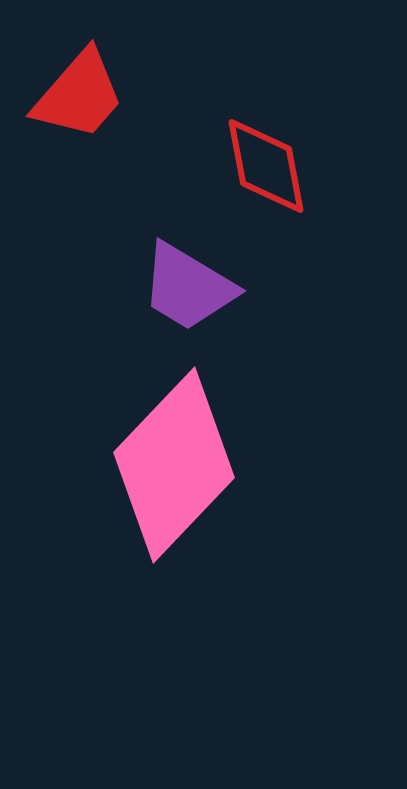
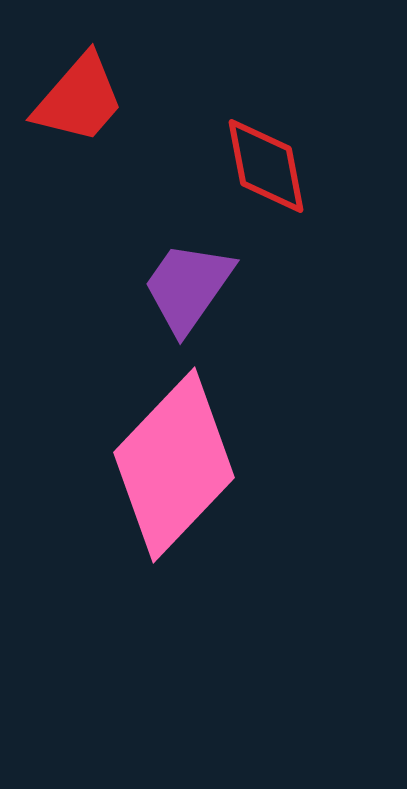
red trapezoid: moved 4 px down
purple trapezoid: rotated 94 degrees clockwise
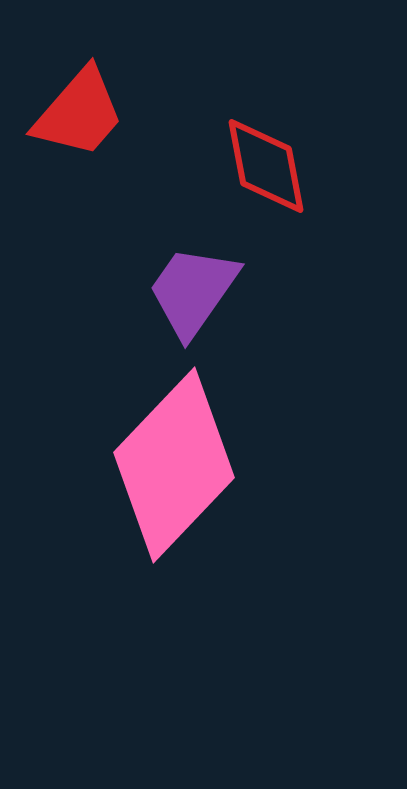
red trapezoid: moved 14 px down
purple trapezoid: moved 5 px right, 4 px down
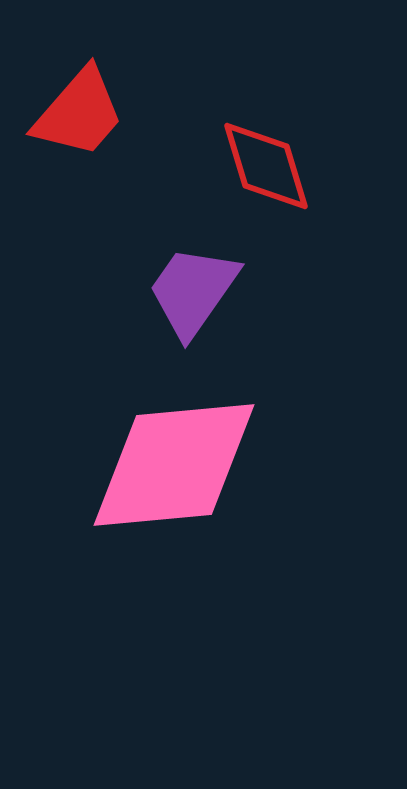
red diamond: rotated 6 degrees counterclockwise
pink diamond: rotated 41 degrees clockwise
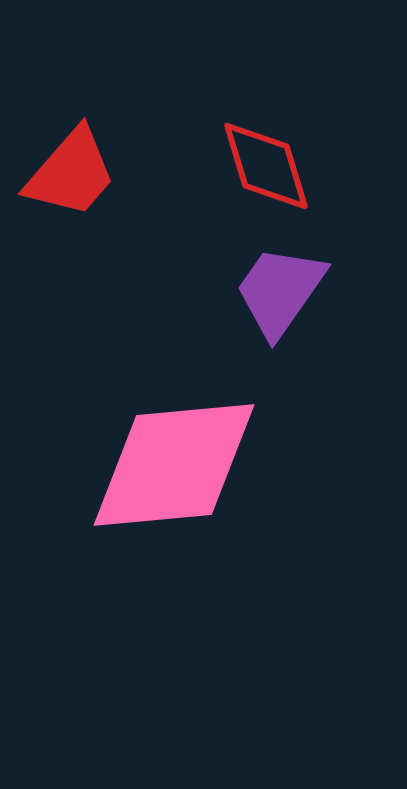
red trapezoid: moved 8 px left, 60 px down
purple trapezoid: moved 87 px right
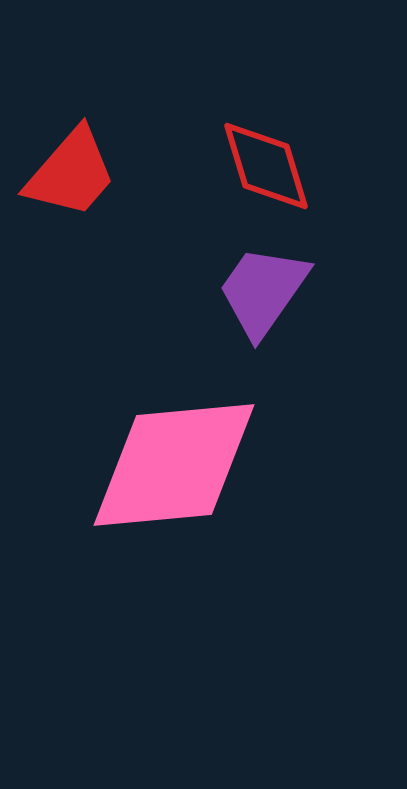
purple trapezoid: moved 17 px left
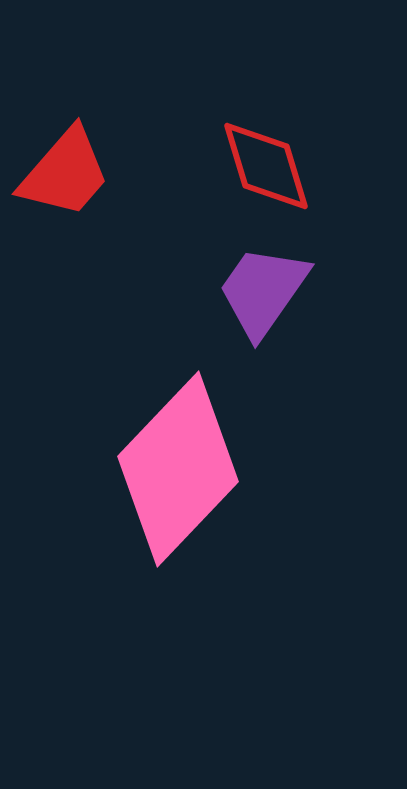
red trapezoid: moved 6 px left
pink diamond: moved 4 px right, 4 px down; rotated 41 degrees counterclockwise
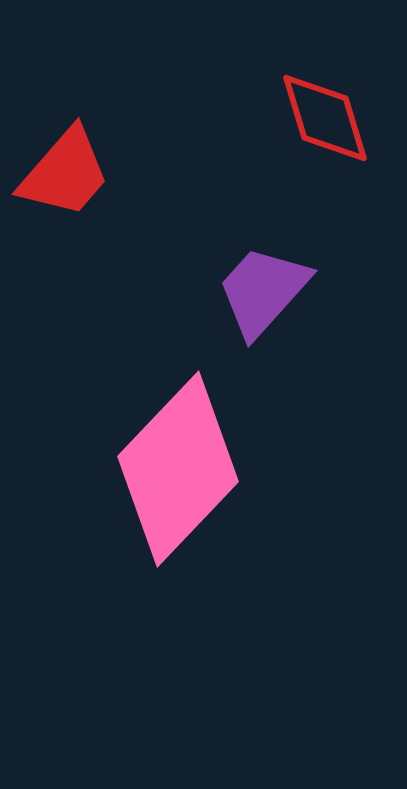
red diamond: moved 59 px right, 48 px up
purple trapezoid: rotated 7 degrees clockwise
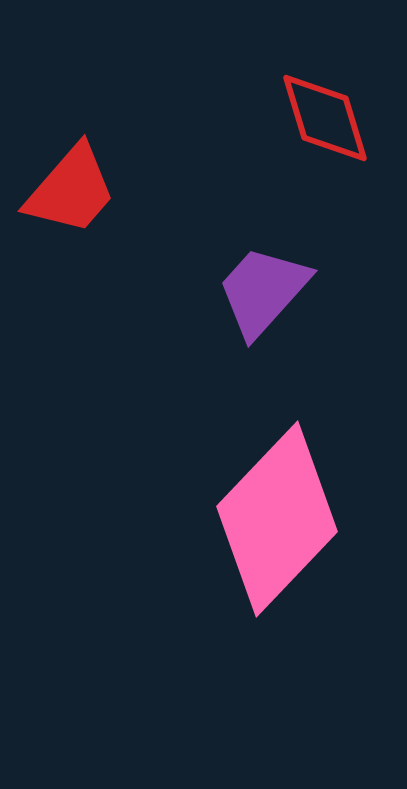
red trapezoid: moved 6 px right, 17 px down
pink diamond: moved 99 px right, 50 px down
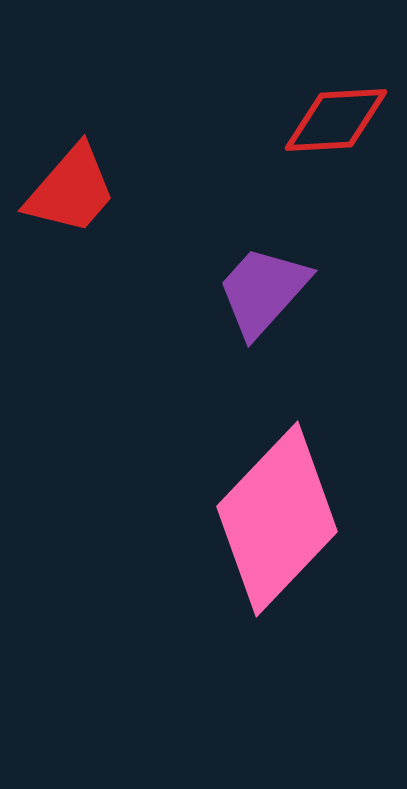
red diamond: moved 11 px right, 2 px down; rotated 76 degrees counterclockwise
